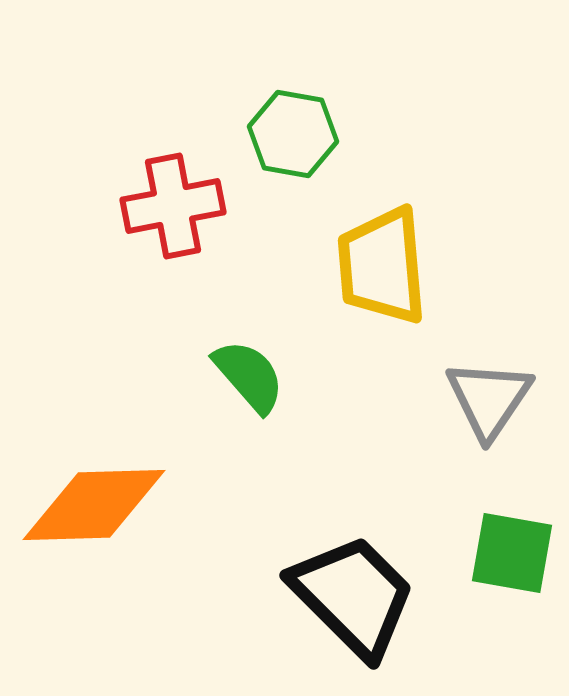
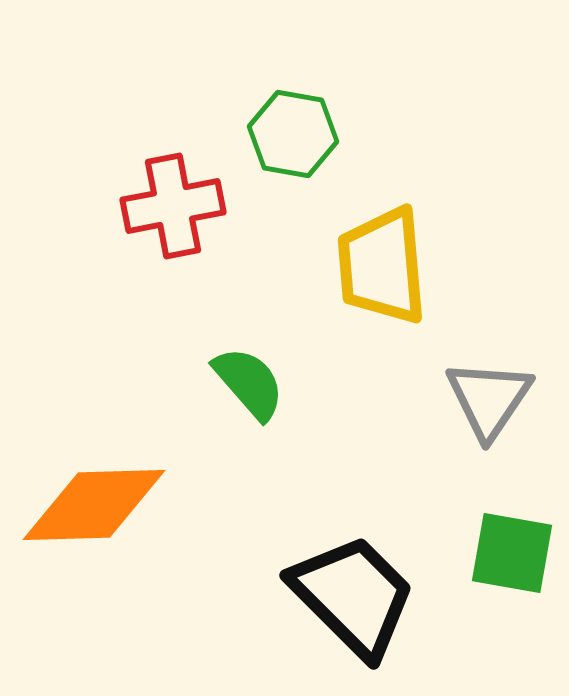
green semicircle: moved 7 px down
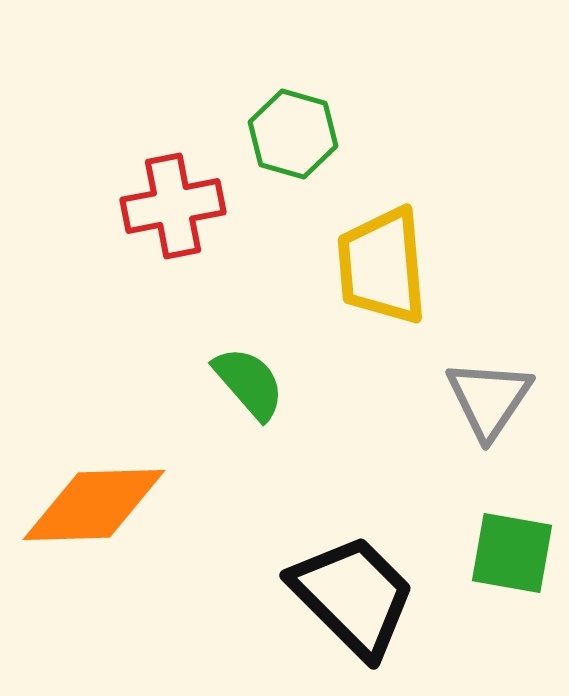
green hexagon: rotated 6 degrees clockwise
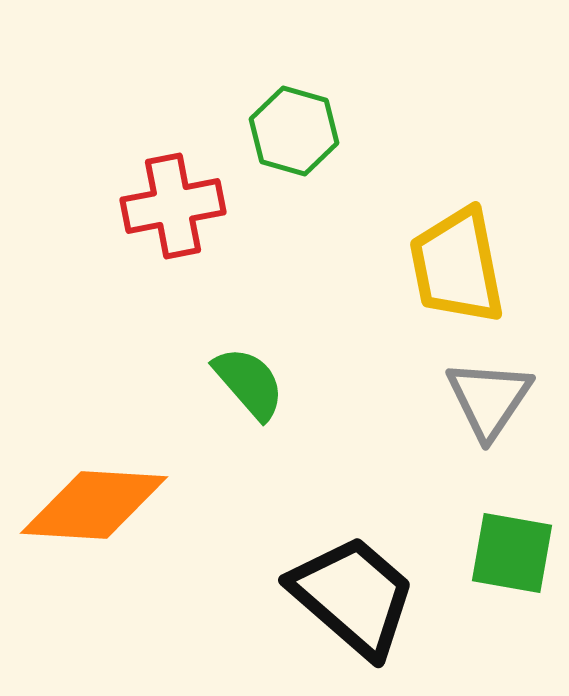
green hexagon: moved 1 px right, 3 px up
yellow trapezoid: moved 75 px right; rotated 6 degrees counterclockwise
orange diamond: rotated 5 degrees clockwise
black trapezoid: rotated 4 degrees counterclockwise
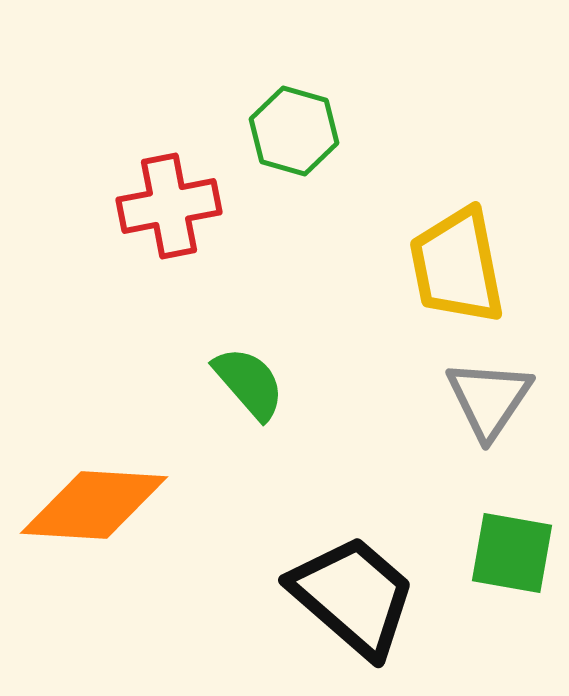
red cross: moved 4 px left
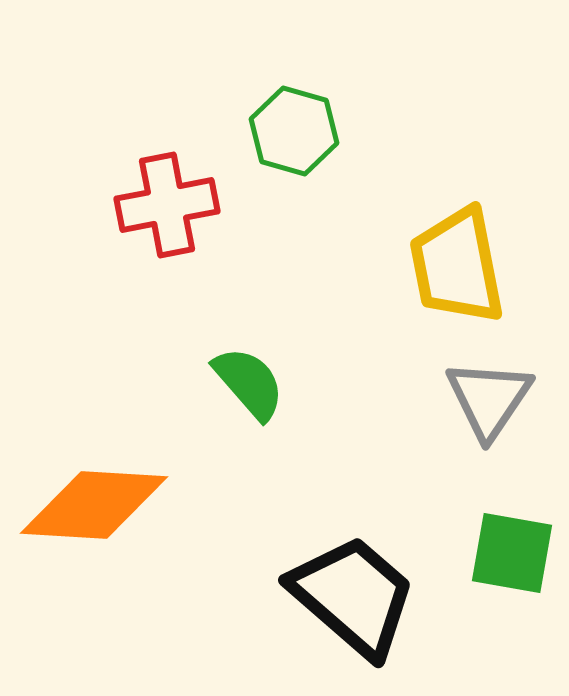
red cross: moved 2 px left, 1 px up
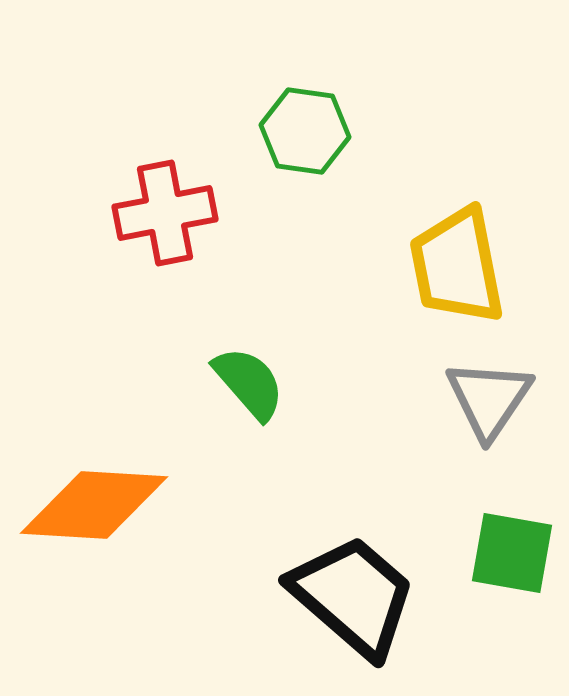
green hexagon: moved 11 px right; rotated 8 degrees counterclockwise
red cross: moved 2 px left, 8 px down
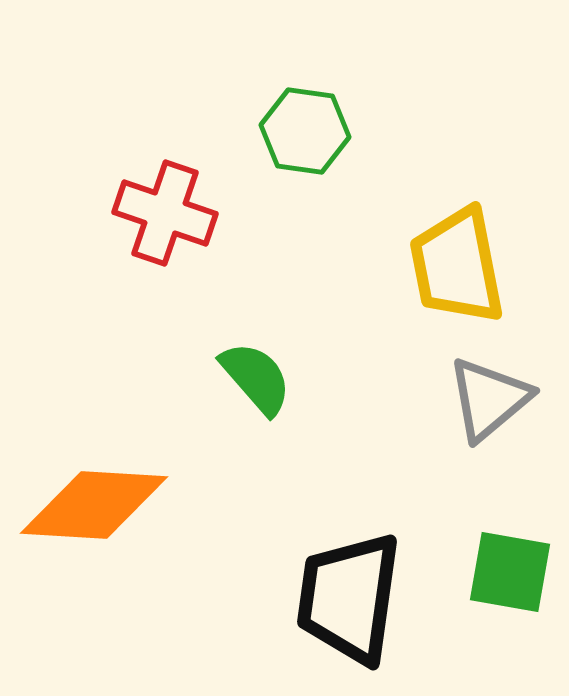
red cross: rotated 30 degrees clockwise
green semicircle: moved 7 px right, 5 px up
gray triangle: rotated 16 degrees clockwise
green square: moved 2 px left, 19 px down
black trapezoid: moved 4 px left, 2 px down; rotated 123 degrees counterclockwise
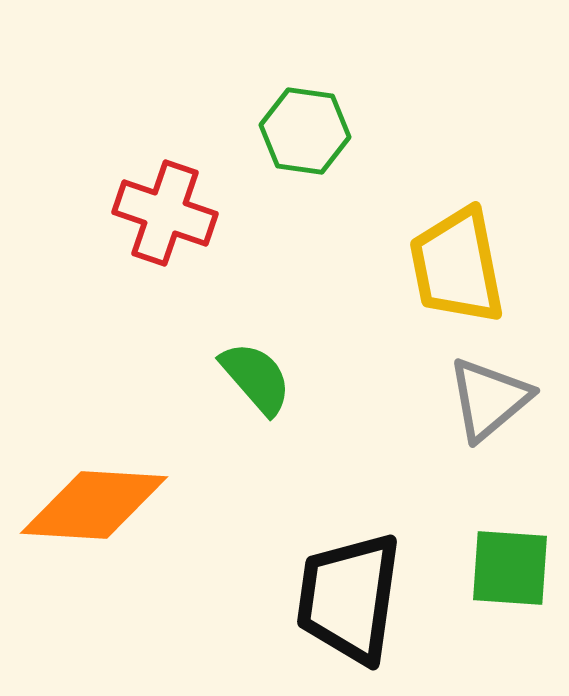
green square: moved 4 px up; rotated 6 degrees counterclockwise
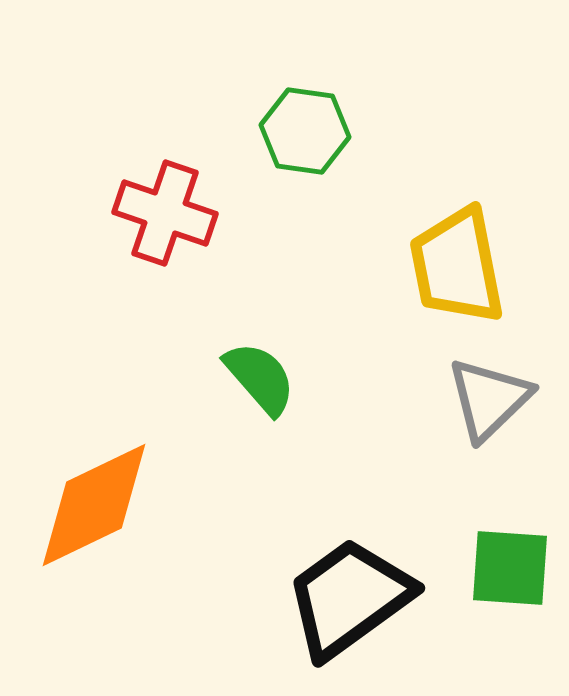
green semicircle: moved 4 px right
gray triangle: rotated 4 degrees counterclockwise
orange diamond: rotated 29 degrees counterclockwise
black trapezoid: rotated 46 degrees clockwise
